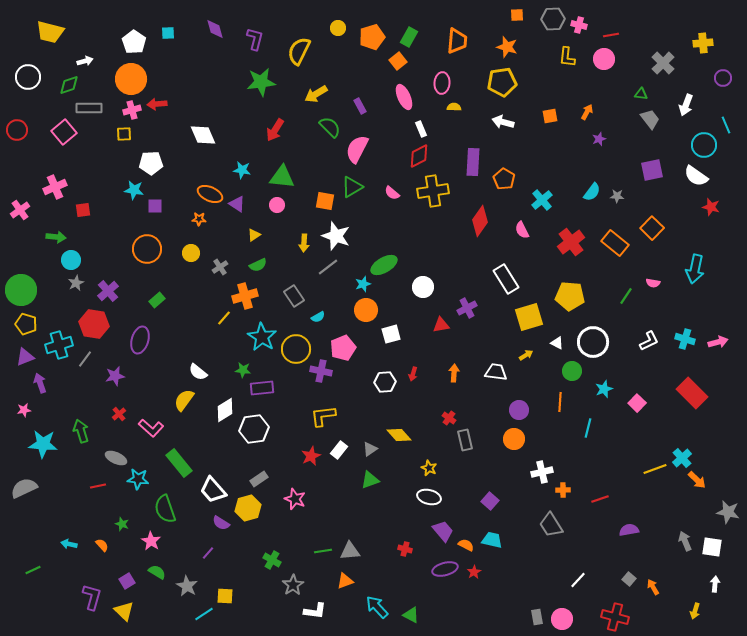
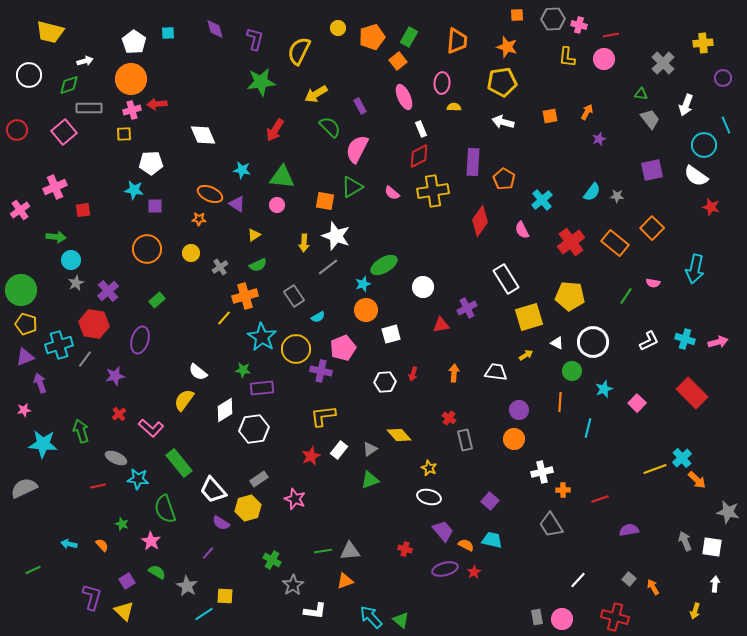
white circle at (28, 77): moved 1 px right, 2 px up
cyan arrow at (377, 607): moved 6 px left, 10 px down
green triangle at (411, 615): moved 10 px left, 5 px down; rotated 12 degrees clockwise
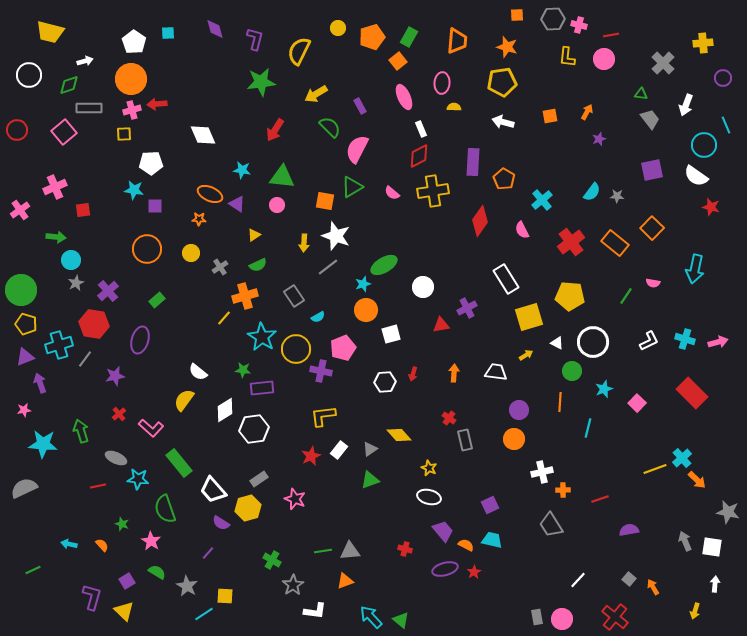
purple square at (490, 501): moved 4 px down; rotated 24 degrees clockwise
red cross at (615, 617): rotated 24 degrees clockwise
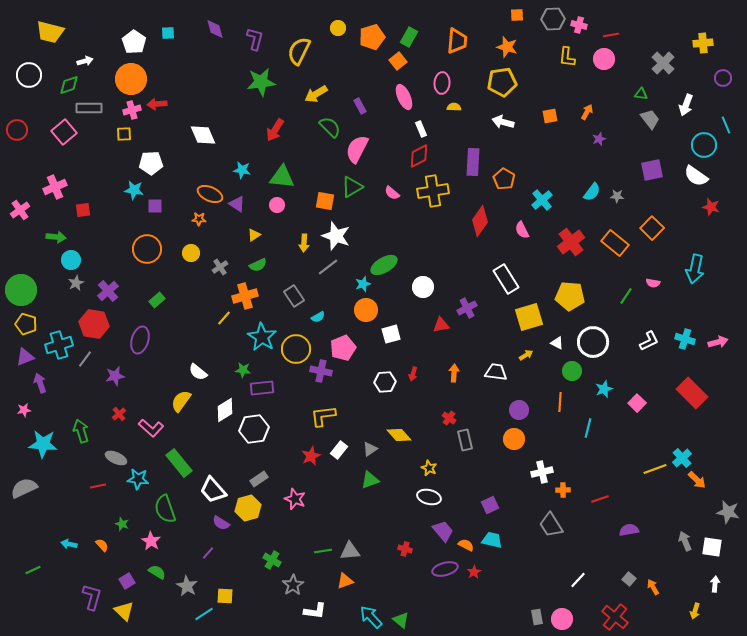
yellow semicircle at (184, 400): moved 3 px left, 1 px down
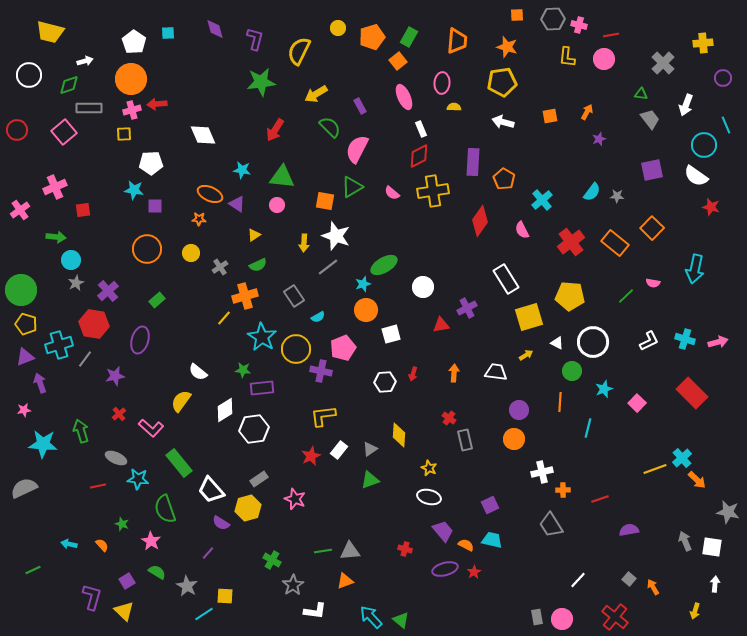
green line at (626, 296): rotated 12 degrees clockwise
yellow diamond at (399, 435): rotated 45 degrees clockwise
white trapezoid at (213, 490): moved 2 px left
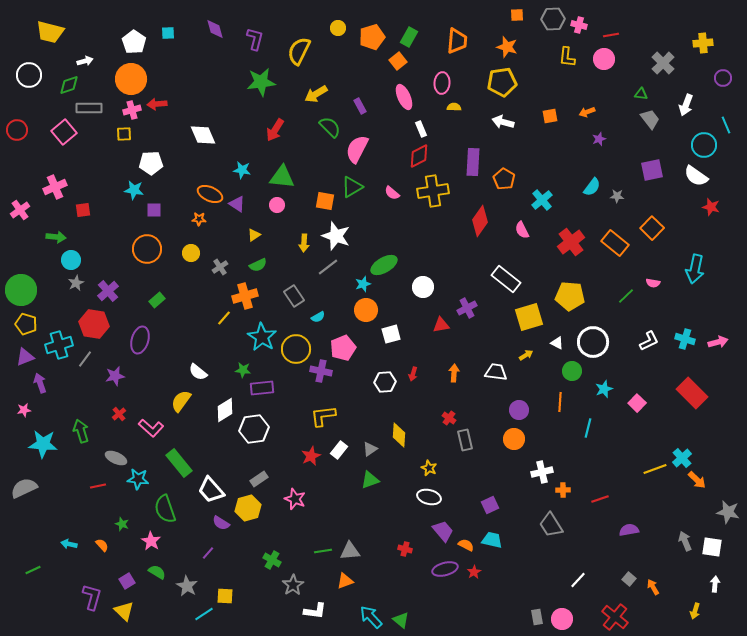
orange arrow at (587, 112): rotated 140 degrees counterclockwise
cyan semicircle at (592, 192): moved 5 px up
purple square at (155, 206): moved 1 px left, 4 px down
white rectangle at (506, 279): rotated 20 degrees counterclockwise
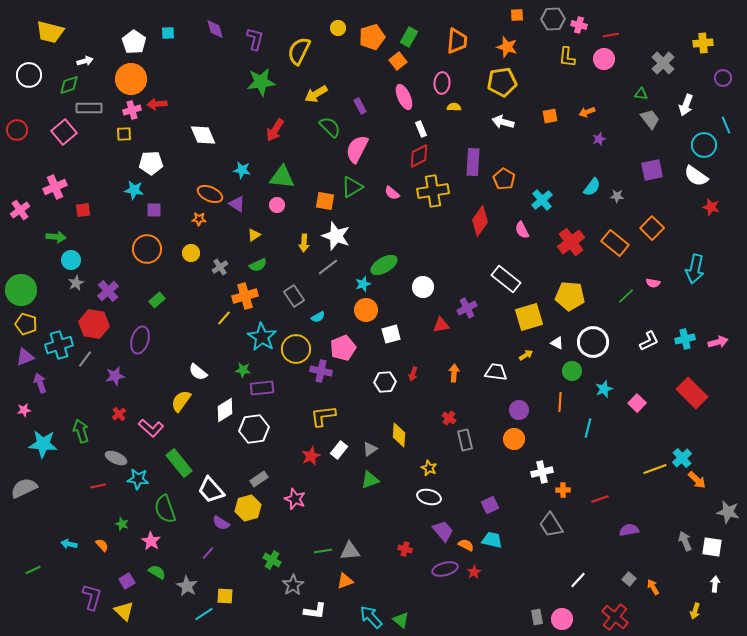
cyan cross at (685, 339): rotated 30 degrees counterclockwise
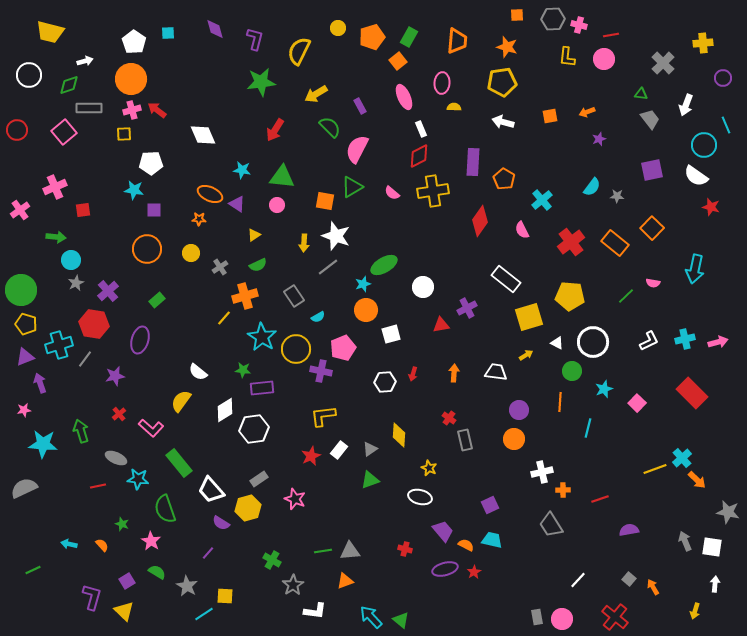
red arrow at (157, 104): moved 6 px down; rotated 42 degrees clockwise
white ellipse at (429, 497): moved 9 px left
